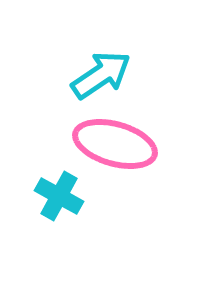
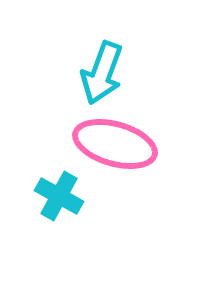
cyan arrow: moved 1 px right, 2 px up; rotated 144 degrees clockwise
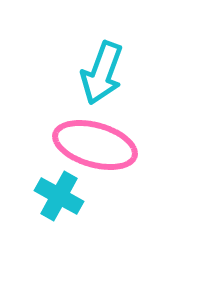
pink ellipse: moved 20 px left, 1 px down
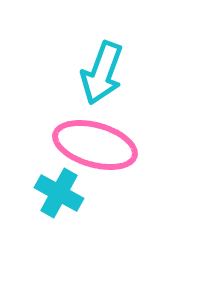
cyan cross: moved 3 px up
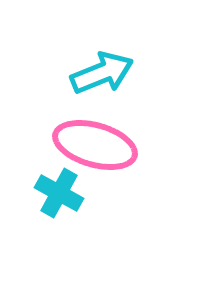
cyan arrow: rotated 132 degrees counterclockwise
